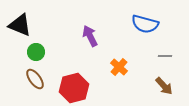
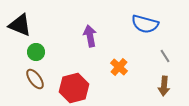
purple arrow: rotated 15 degrees clockwise
gray line: rotated 56 degrees clockwise
brown arrow: rotated 48 degrees clockwise
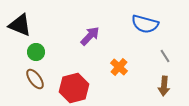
purple arrow: rotated 55 degrees clockwise
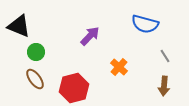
black triangle: moved 1 px left, 1 px down
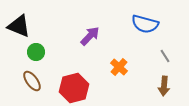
brown ellipse: moved 3 px left, 2 px down
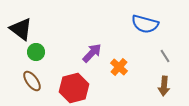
black triangle: moved 2 px right, 3 px down; rotated 15 degrees clockwise
purple arrow: moved 2 px right, 17 px down
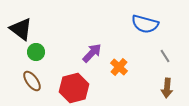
brown arrow: moved 3 px right, 2 px down
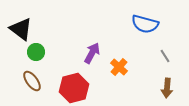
purple arrow: rotated 15 degrees counterclockwise
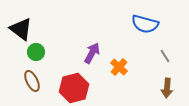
brown ellipse: rotated 10 degrees clockwise
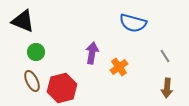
blue semicircle: moved 12 px left, 1 px up
black triangle: moved 2 px right, 8 px up; rotated 15 degrees counterclockwise
purple arrow: rotated 20 degrees counterclockwise
orange cross: rotated 12 degrees clockwise
red hexagon: moved 12 px left
